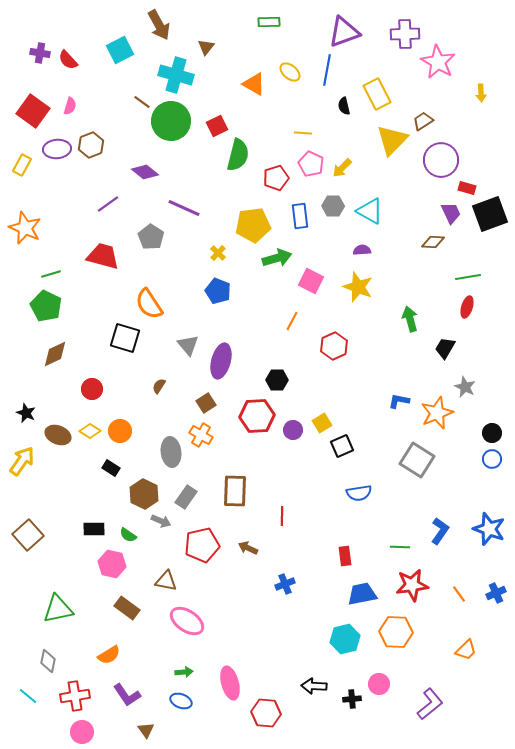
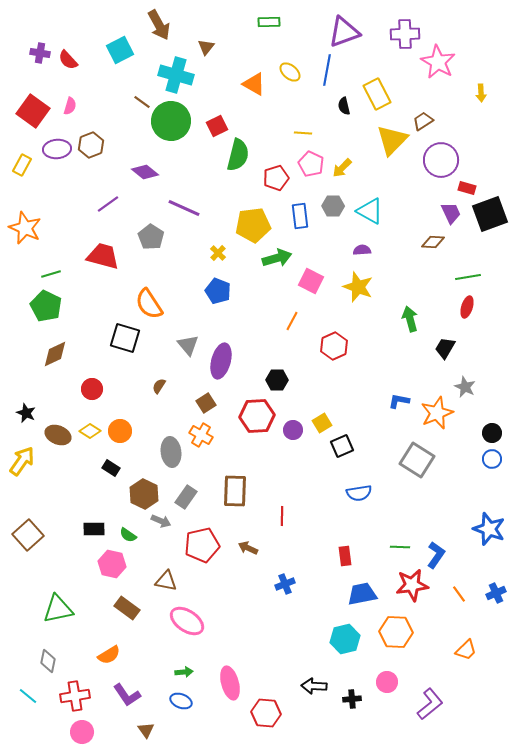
blue L-shape at (440, 531): moved 4 px left, 24 px down
pink circle at (379, 684): moved 8 px right, 2 px up
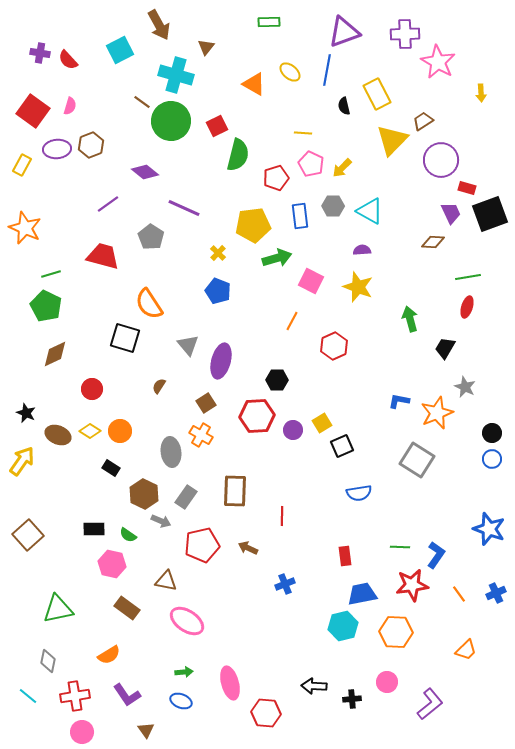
cyan hexagon at (345, 639): moved 2 px left, 13 px up
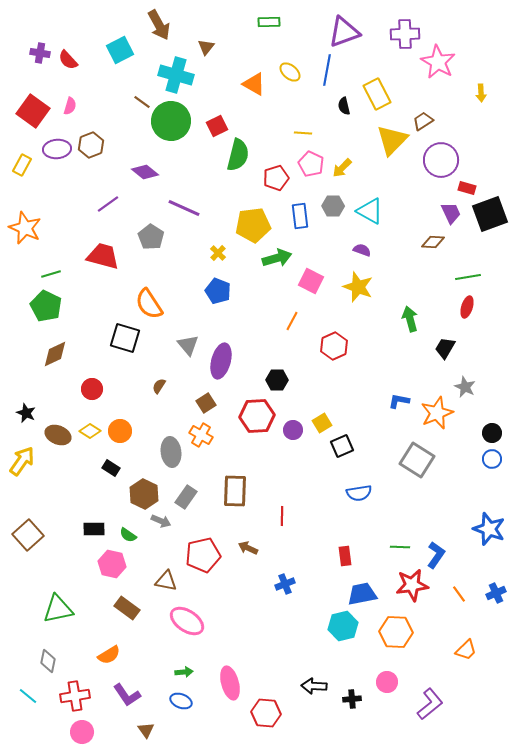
purple semicircle at (362, 250): rotated 24 degrees clockwise
red pentagon at (202, 545): moved 1 px right, 10 px down
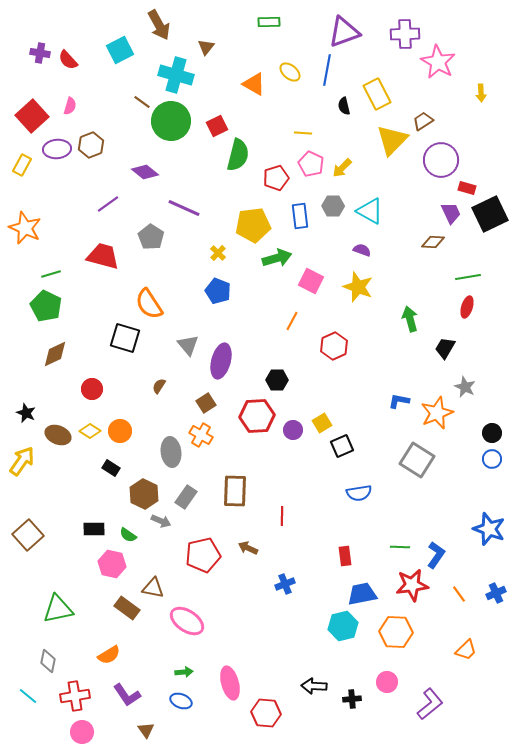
red square at (33, 111): moved 1 px left, 5 px down; rotated 12 degrees clockwise
black square at (490, 214): rotated 6 degrees counterclockwise
brown triangle at (166, 581): moved 13 px left, 7 px down
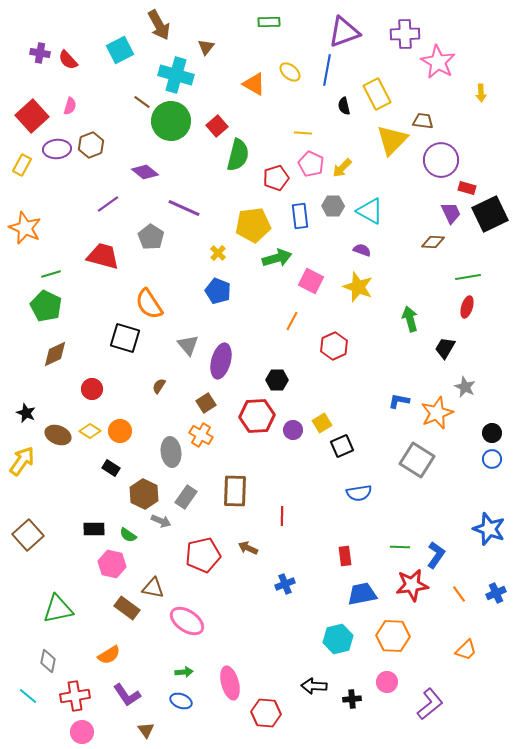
brown trapezoid at (423, 121): rotated 40 degrees clockwise
red square at (217, 126): rotated 15 degrees counterclockwise
cyan hexagon at (343, 626): moved 5 px left, 13 px down
orange hexagon at (396, 632): moved 3 px left, 4 px down
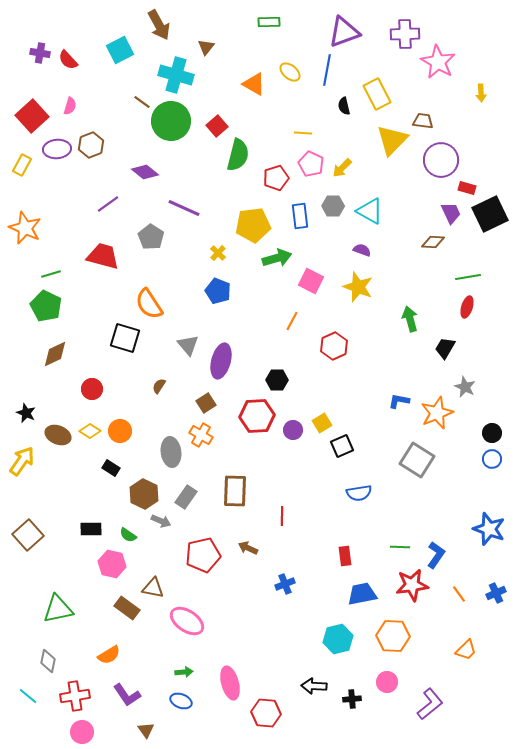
black rectangle at (94, 529): moved 3 px left
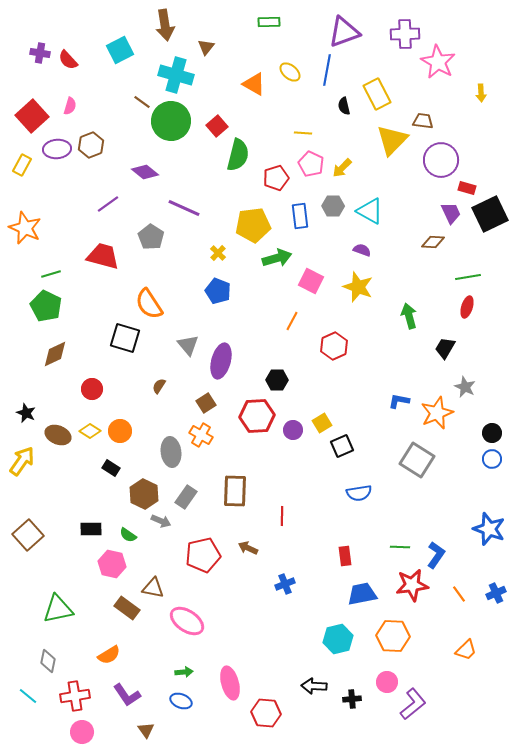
brown arrow at (159, 25): moved 6 px right; rotated 20 degrees clockwise
green arrow at (410, 319): moved 1 px left, 3 px up
purple L-shape at (430, 704): moved 17 px left
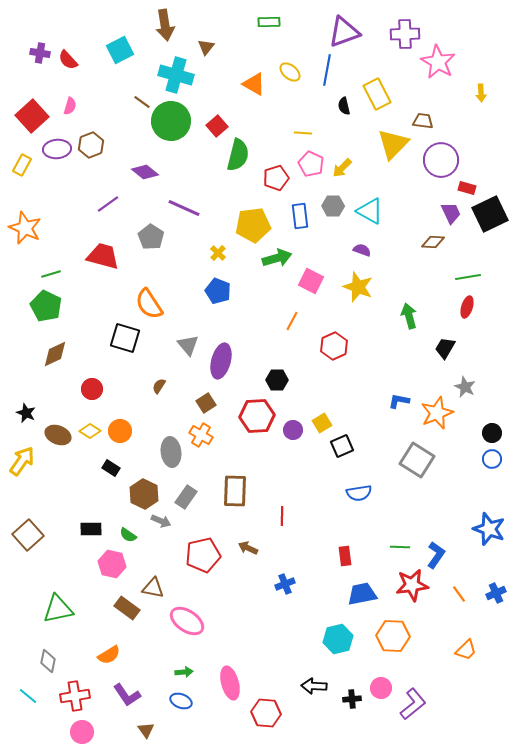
yellow triangle at (392, 140): moved 1 px right, 4 px down
pink circle at (387, 682): moved 6 px left, 6 px down
